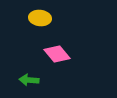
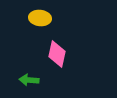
pink diamond: rotated 52 degrees clockwise
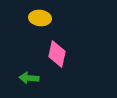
green arrow: moved 2 px up
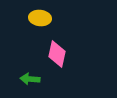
green arrow: moved 1 px right, 1 px down
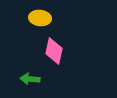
pink diamond: moved 3 px left, 3 px up
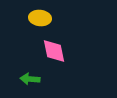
pink diamond: rotated 24 degrees counterclockwise
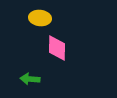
pink diamond: moved 3 px right, 3 px up; rotated 12 degrees clockwise
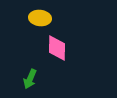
green arrow: rotated 72 degrees counterclockwise
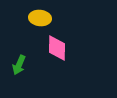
green arrow: moved 11 px left, 14 px up
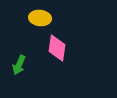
pink diamond: rotated 8 degrees clockwise
